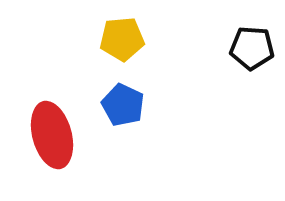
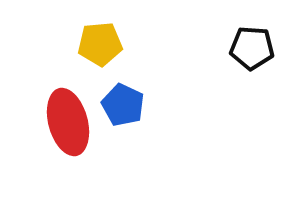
yellow pentagon: moved 22 px left, 5 px down
red ellipse: moved 16 px right, 13 px up
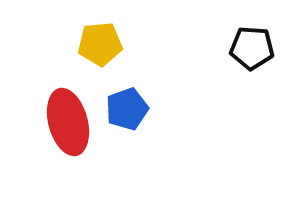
blue pentagon: moved 4 px right, 4 px down; rotated 27 degrees clockwise
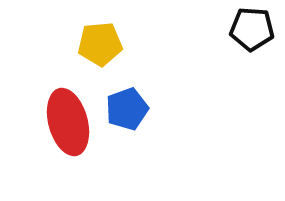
black pentagon: moved 19 px up
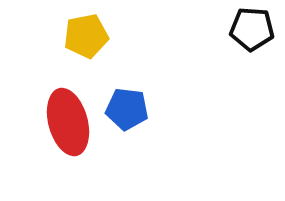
yellow pentagon: moved 14 px left, 8 px up; rotated 6 degrees counterclockwise
blue pentagon: rotated 27 degrees clockwise
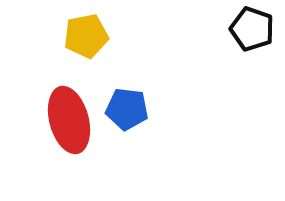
black pentagon: rotated 15 degrees clockwise
red ellipse: moved 1 px right, 2 px up
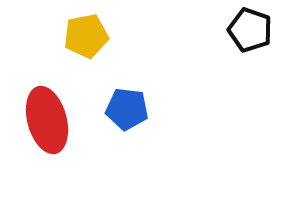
black pentagon: moved 2 px left, 1 px down
red ellipse: moved 22 px left
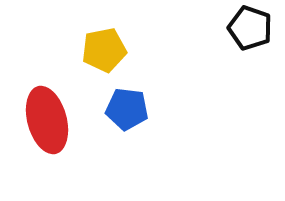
black pentagon: moved 2 px up
yellow pentagon: moved 18 px right, 14 px down
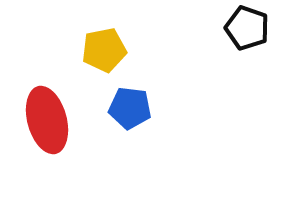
black pentagon: moved 3 px left
blue pentagon: moved 3 px right, 1 px up
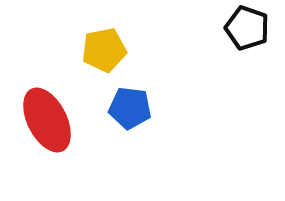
red ellipse: rotated 12 degrees counterclockwise
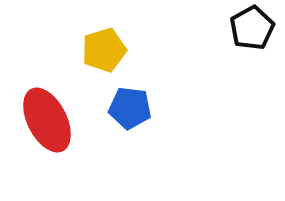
black pentagon: moved 5 px right; rotated 24 degrees clockwise
yellow pentagon: rotated 6 degrees counterclockwise
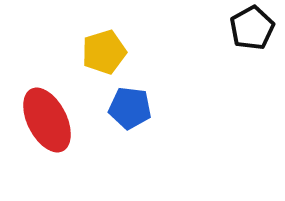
yellow pentagon: moved 2 px down
